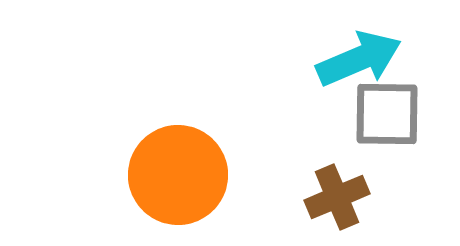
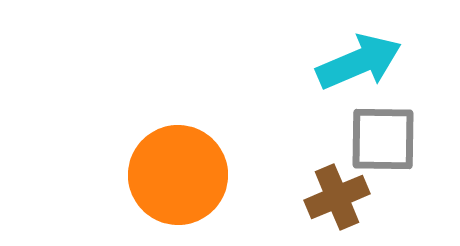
cyan arrow: moved 3 px down
gray square: moved 4 px left, 25 px down
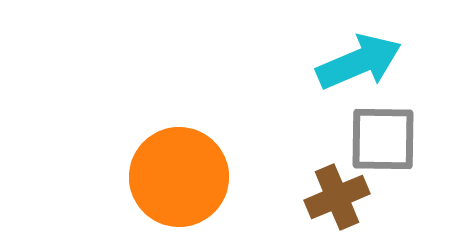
orange circle: moved 1 px right, 2 px down
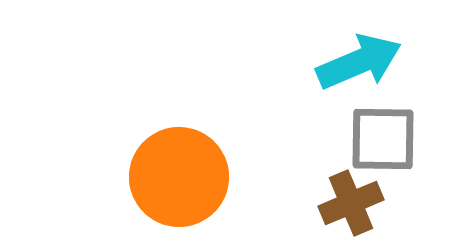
brown cross: moved 14 px right, 6 px down
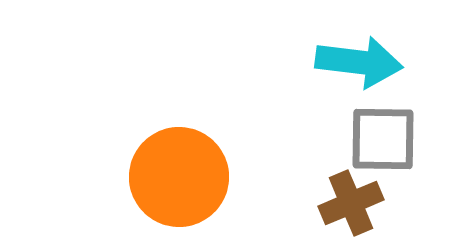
cyan arrow: rotated 30 degrees clockwise
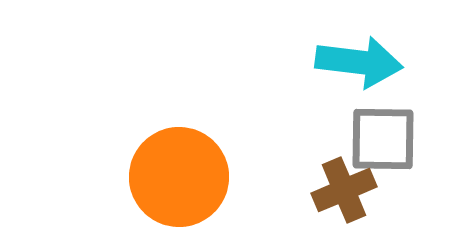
brown cross: moved 7 px left, 13 px up
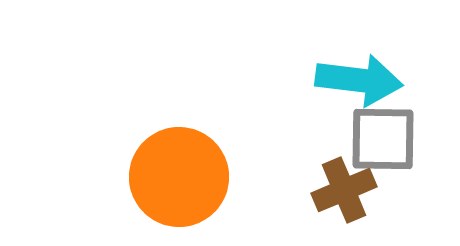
cyan arrow: moved 18 px down
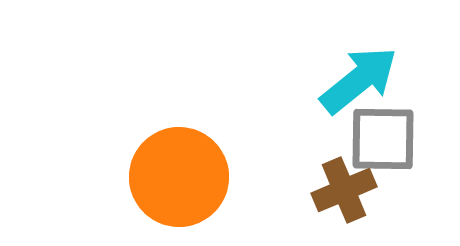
cyan arrow: rotated 46 degrees counterclockwise
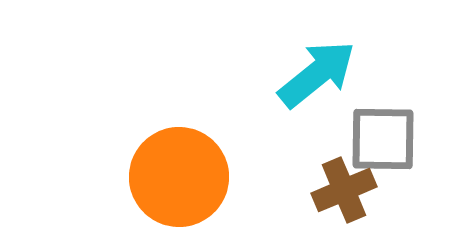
cyan arrow: moved 42 px left, 6 px up
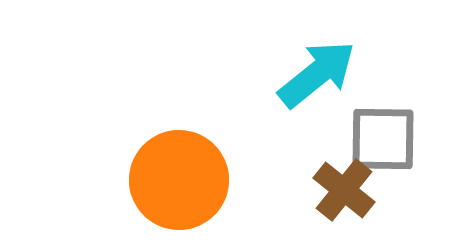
orange circle: moved 3 px down
brown cross: rotated 28 degrees counterclockwise
